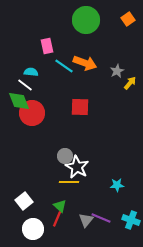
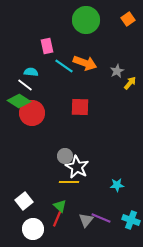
green diamond: rotated 35 degrees counterclockwise
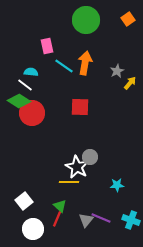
orange arrow: rotated 100 degrees counterclockwise
gray circle: moved 25 px right, 1 px down
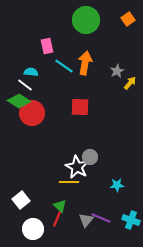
white square: moved 3 px left, 1 px up
